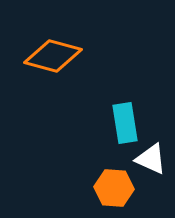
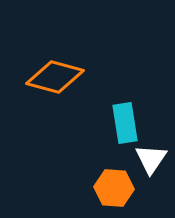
orange diamond: moved 2 px right, 21 px down
white triangle: rotated 40 degrees clockwise
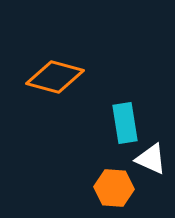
white triangle: rotated 40 degrees counterclockwise
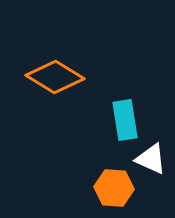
orange diamond: rotated 16 degrees clockwise
cyan rectangle: moved 3 px up
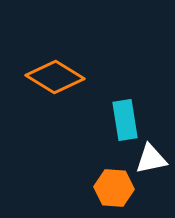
white triangle: rotated 36 degrees counterclockwise
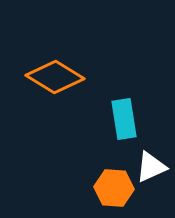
cyan rectangle: moved 1 px left, 1 px up
white triangle: moved 8 px down; rotated 12 degrees counterclockwise
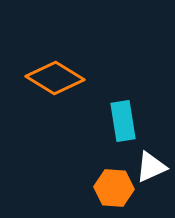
orange diamond: moved 1 px down
cyan rectangle: moved 1 px left, 2 px down
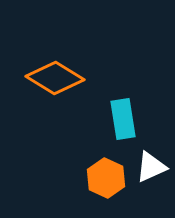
cyan rectangle: moved 2 px up
orange hexagon: moved 8 px left, 10 px up; rotated 21 degrees clockwise
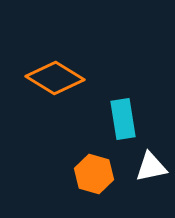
white triangle: rotated 12 degrees clockwise
orange hexagon: moved 12 px left, 4 px up; rotated 9 degrees counterclockwise
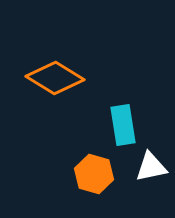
cyan rectangle: moved 6 px down
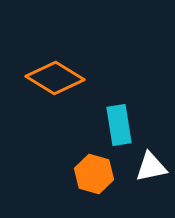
cyan rectangle: moved 4 px left
